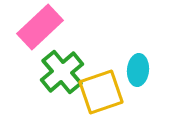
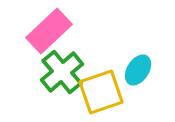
pink rectangle: moved 9 px right, 4 px down
cyan ellipse: rotated 28 degrees clockwise
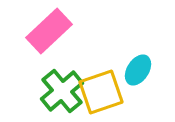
green cross: moved 19 px down
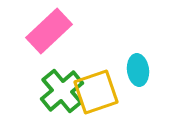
cyan ellipse: rotated 40 degrees counterclockwise
yellow square: moved 5 px left
